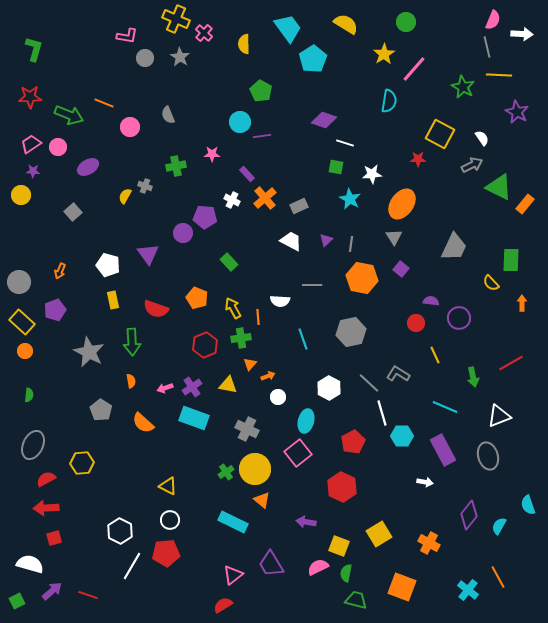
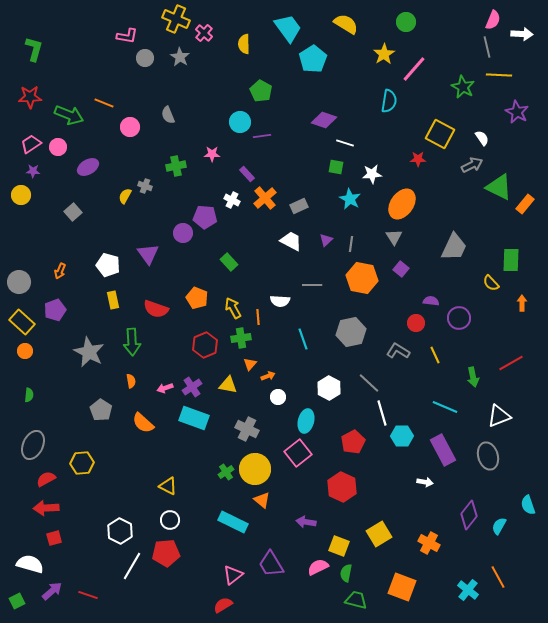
gray L-shape at (398, 374): moved 23 px up
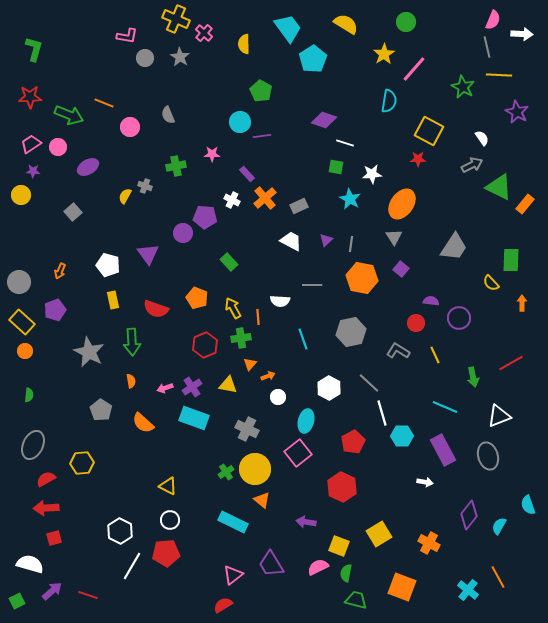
yellow square at (440, 134): moved 11 px left, 3 px up
gray trapezoid at (454, 247): rotated 8 degrees clockwise
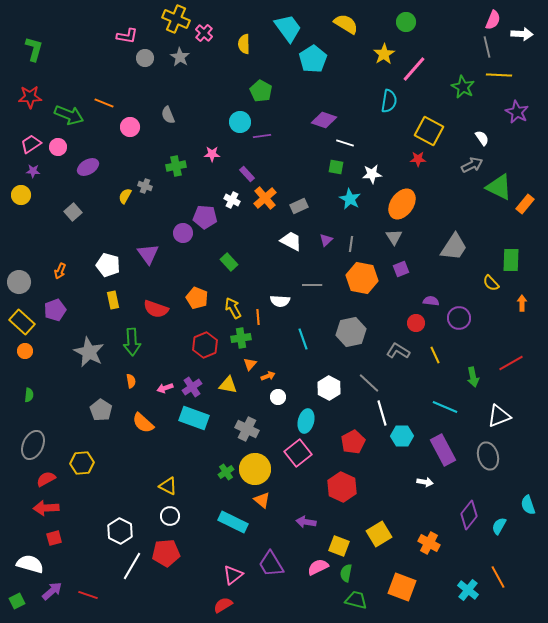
purple square at (401, 269): rotated 28 degrees clockwise
white circle at (170, 520): moved 4 px up
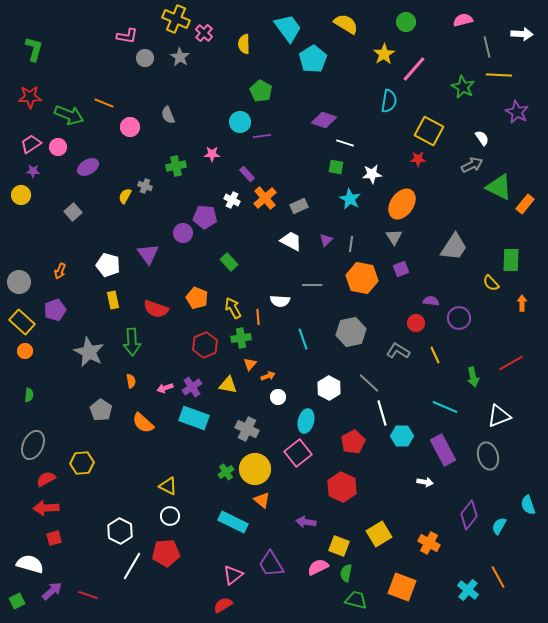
pink semicircle at (493, 20): moved 30 px left; rotated 126 degrees counterclockwise
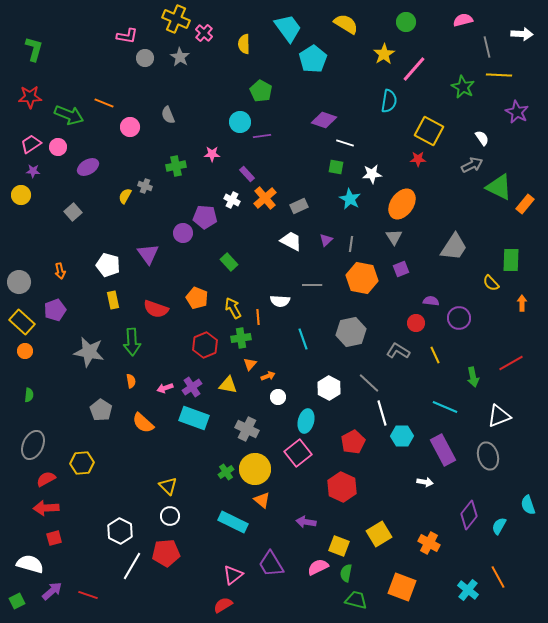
orange arrow at (60, 271): rotated 35 degrees counterclockwise
gray star at (89, 352): rotated 16 degrees counterclockwise
yellow triangle at (168, 486): rotated 18 degrees clockwise
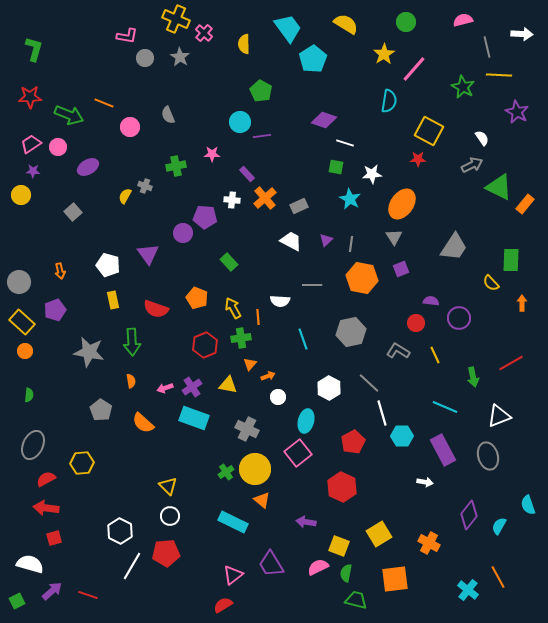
white cross at (232, 200): rotated 21 degrees counterclockwise
red arrow at (46, 508): rotated 10 degrees clockwise
orange square at (402, 587): moved 7 px left, 8 px up; rotated 28 degrees counterclockwise
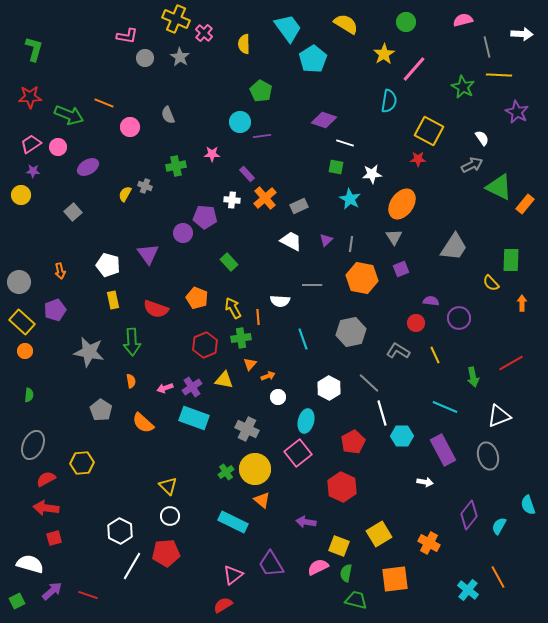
yellow semicircle at (125, 196): moved 2 px up
yellow triangle at (228, 385): moved 4 px left, 5 px up
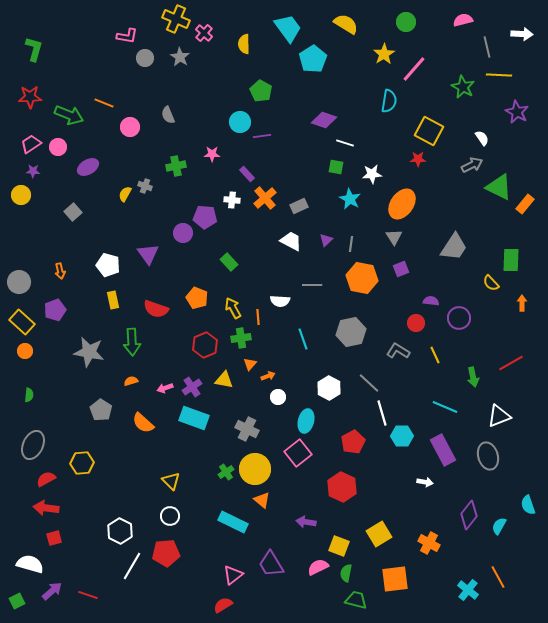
orange semicircle at (131, 381): rotated 96 degrees counterclockwise
yellow triangle at (168, 486): moved 3 px right, 5 px up
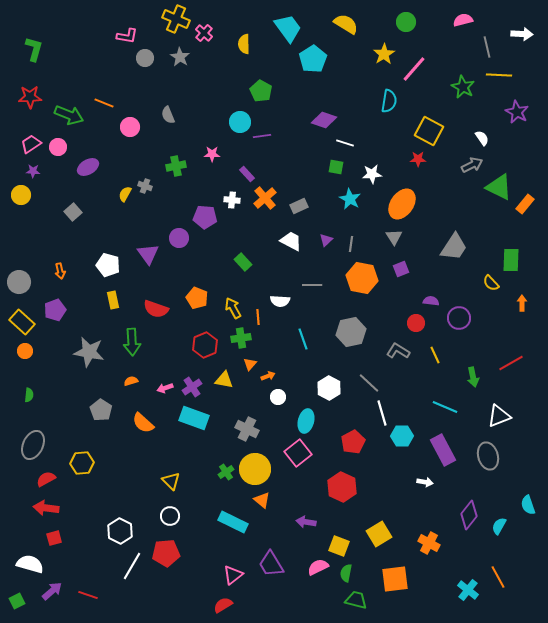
purple circle at (183, 233): moved 4 px left, 5 px down
green rectangle at (229, 262): moved 14 px right
